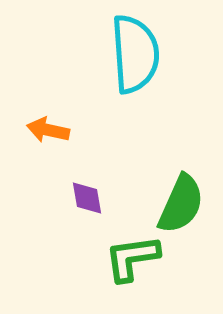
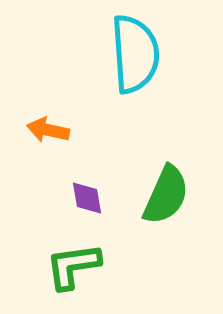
green semicircle: moved 15 px left, 9 px up
green L-shape: moved 59 px left, 8 px down
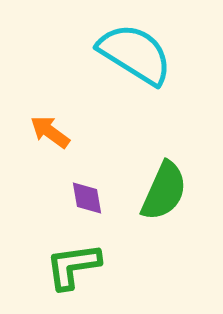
cyan semicircle: rotated 54 degrees counterclockwise
orange arrow: moved 2 px right, 2 px down; rotated 24 degrees clockwise
green semicircle: moved 2 px left, 4 px up
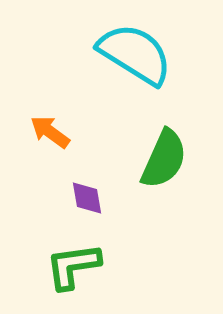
green semicircle: moved 32 px up
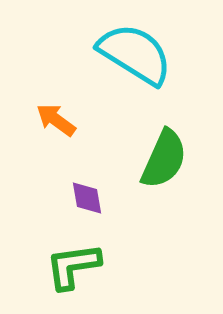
orange arrow: moved 6 px right, 12 px up
